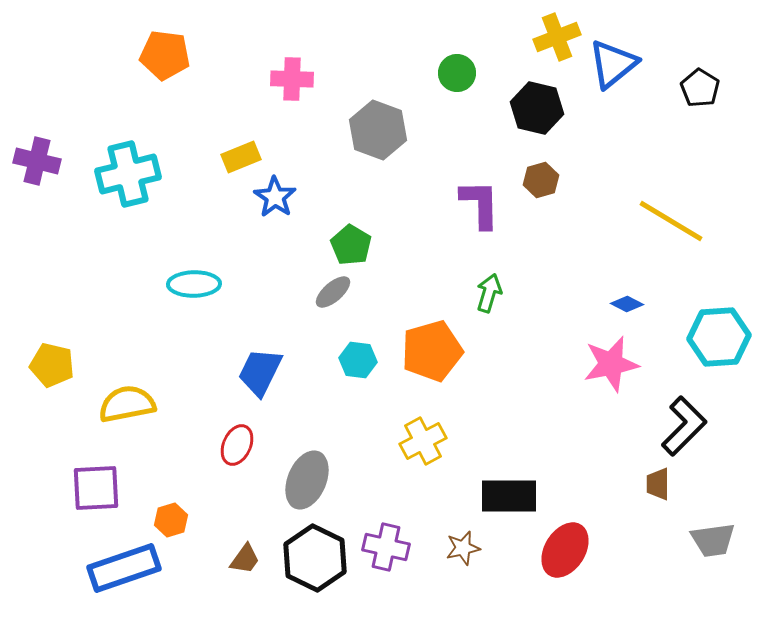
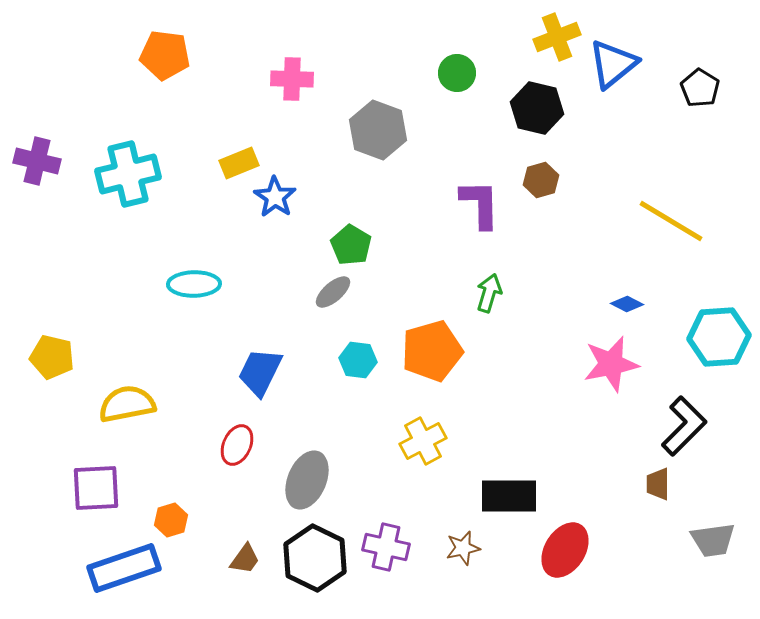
yellow rectangle at (241, 157): moved 2 px left, 6 px down
yellow pentagon at (52, 365): moved 8 px up
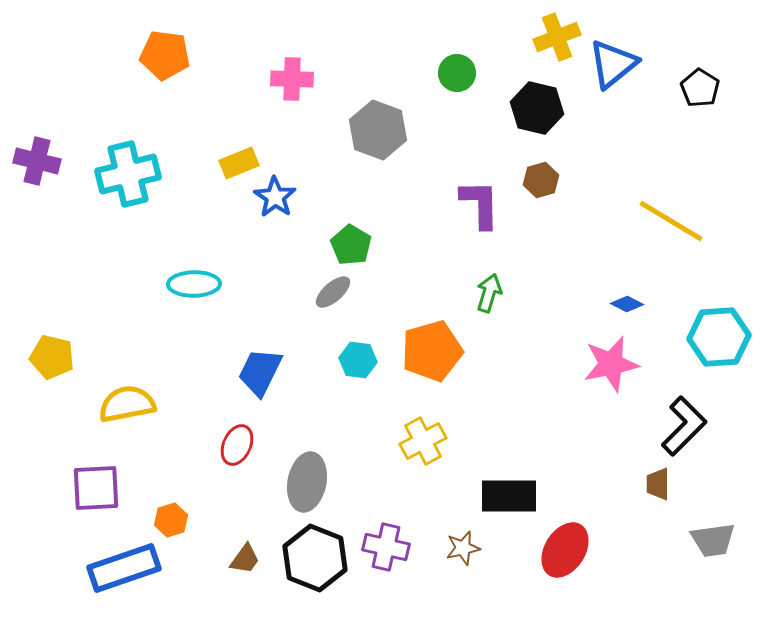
gray ellipse at (307, 480): moved 2 px down; rotated 12 degrees counterclockwise
black hexagon at (315, 558): rotated 4 degrees counterclockwise
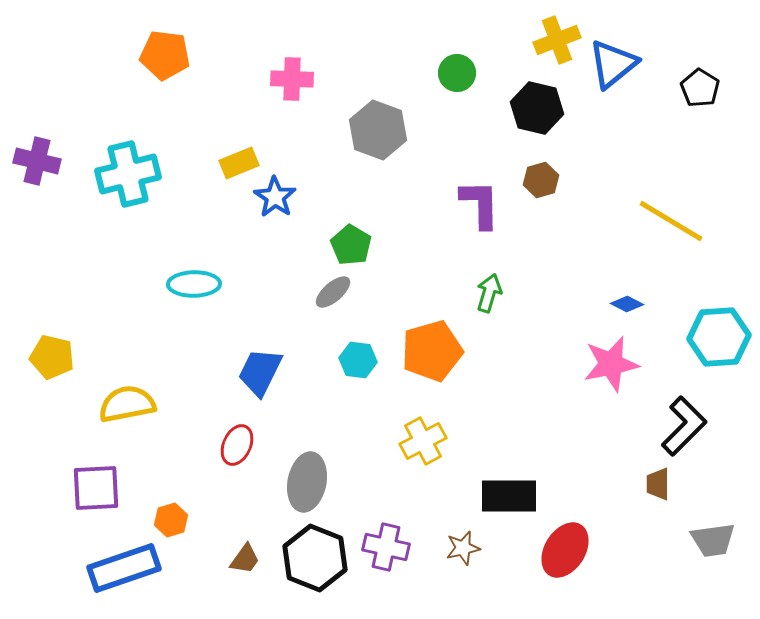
yellow cross at (557, 37): moved 3 px down
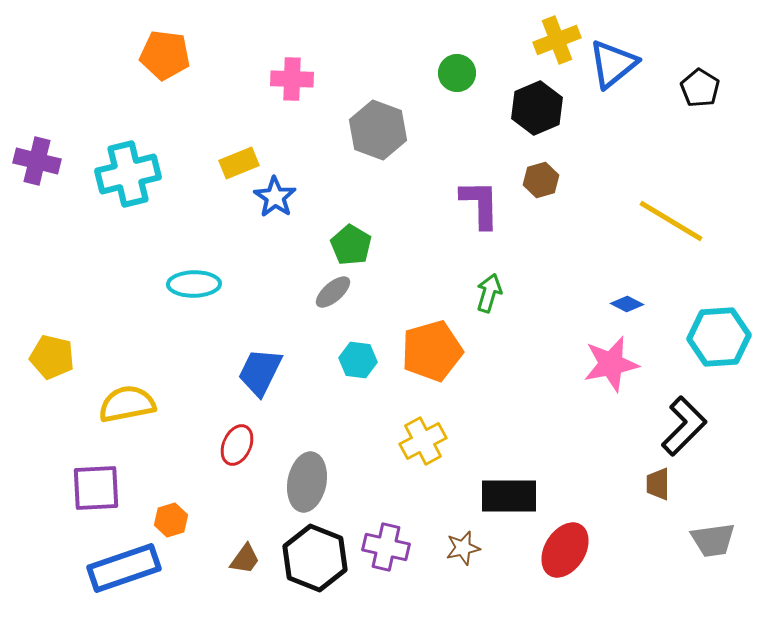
black hexagon at (537, 108): rotated 24 degrees clockwise
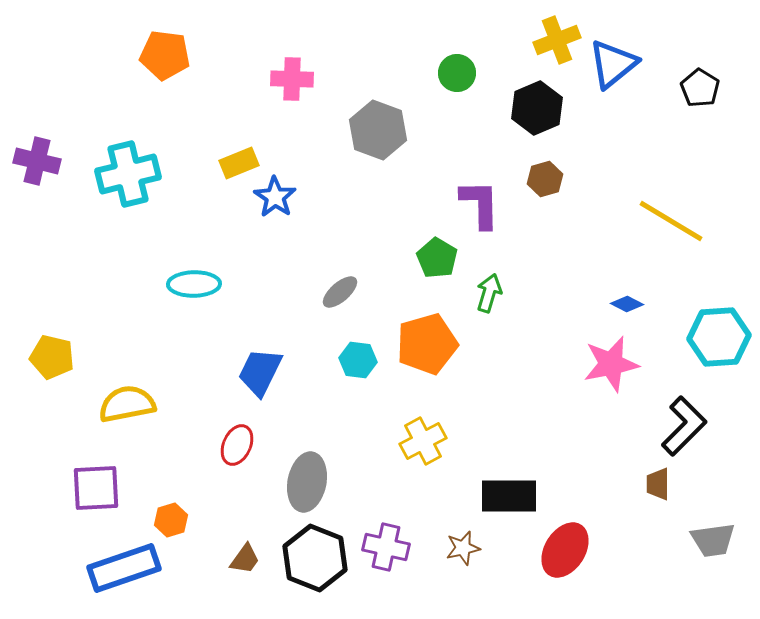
brown hexagon at (541, 180): moved 4 px right, 1 px up
green pentagon at (351, 245): moved 86 px right, 13 px down
gray ellipse at (333, 292): moved 7 px right
orange pentagon at (432, 351): moved 5 px left, 7 px up
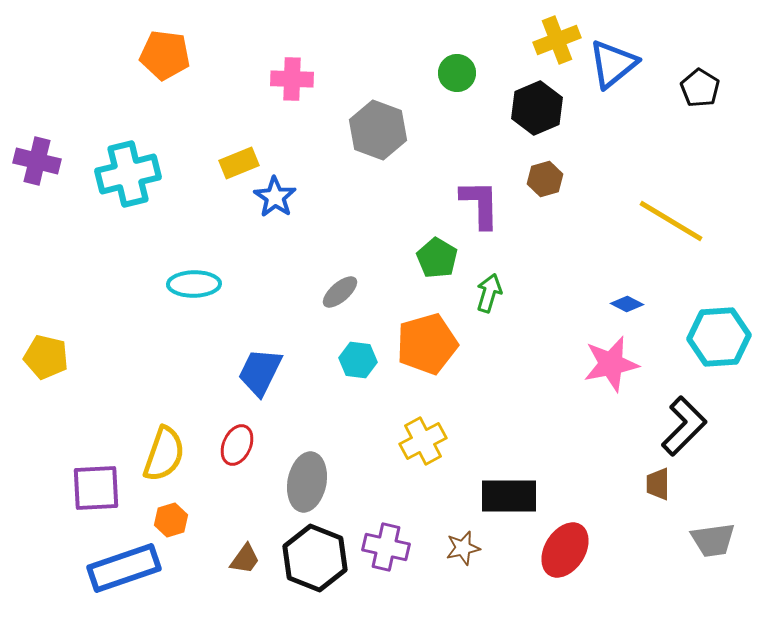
yellow pentagon at (52, 357): moved 6 px left
yellow semicircle at (127, 404): moved 37 px right, 50 px down; rotated 120 degrees clockwise
